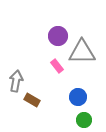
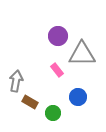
gray triangle: moved 2 px down
pink rectangle: moved 4 px down
brown rectangle: moved 2 px left, 2 px down
green circle: moved 31 px left, 7 px up
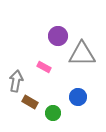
pink rectangle: moved 13 px left, 3 px up; rotated 24 degrees counterclockwise
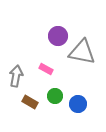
gray triangle: moved 2 px up; rotated 12 degrees clockwise
pink rectangle: moved 2 px right, 2 px down
gray arrow: moved 5 px up
blue circle: moved 7 px down
green circle: moved 2 px right, 17 px up
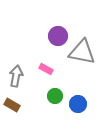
brown rectangle: moved 18 px left, 3 px down
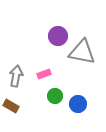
pink rectangle: moved 2 px left, 5 px down; rotated 48 degrees counterclockwise
brown rectangle: moved 1 px left, 1 px down
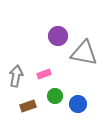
gray triangle: moved 2 px right, 1 px down
brown rectangle: moved 17 px right; rotated 49 degrees counterclockwise
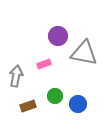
pink rectangle: moved 10 px up
